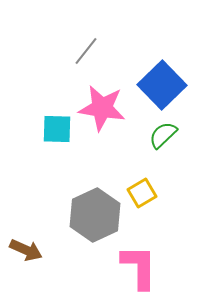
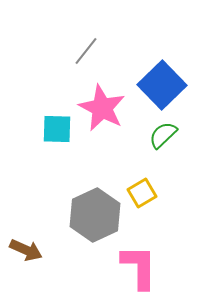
pink star: rotated 18 degrees clockwise
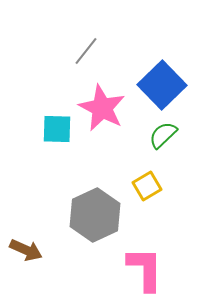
yellow square: moved 5 px right, 7 px up
pink L-shape: moved 6 px right, 2 px down
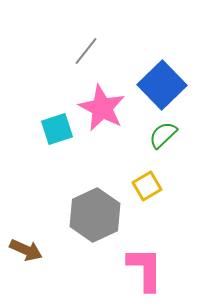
cyan square: rotated 20 degrees counterclockwise
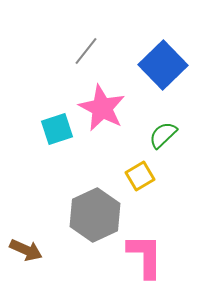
blue square: moved 1 px right, 20 px up
yellow square: moved 7 px left, 10 px up
pink L-shape: moved 13 px up
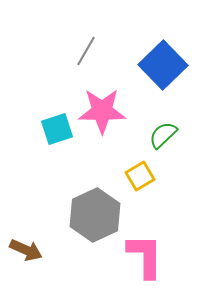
gray line: rotated 8 degrees counterclockwise
pink star: moved 3 px down; rotated 27 degrees counterclockwise
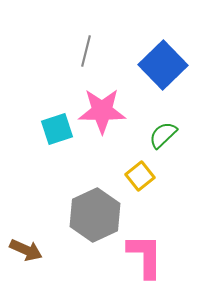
gray line: rotated 16 degrees counterclockwise
yellow square: rotated 8 degrees counterclockwise
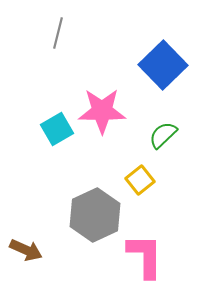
gray line: moved 28 px left, 18 px up
cyan square: rotated 12 degrees counterclockwise
yellow square: moved 4 px down
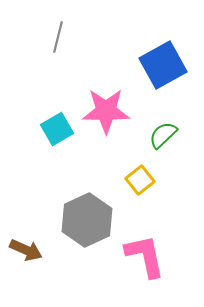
gray line: moved 4 px down
blue square: rotated 15 degrees clockwise
pink star: moved 4 px right
gray hexagon: moved 8 px left, 5 px down
pink L-shape: rotated 12 degrees counterclockwise
